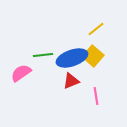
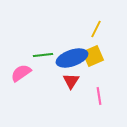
yellow line: rotated 24 degrees counterclockwise
yellow square: rotated 25 degrees clockwise
red triangle: rotated 36 degrees counterclockwise
pink line: moved 3 px right
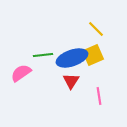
yellow line: rotated 72 degrees counterclockwise
yellow square: moved 1 px up
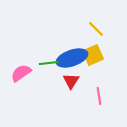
green line: moved 6 px right, 8 px down
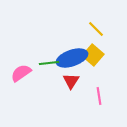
yellow square: rotated 25 degrees counterclockwise
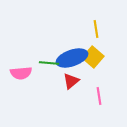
yellow line: rotated 36 degrees clockwise
yellow square: moved 2 px down
green line: rotated 12 degrees clockwise
pink semicircle: rotated 150 degrees counterclockwise
red triangle: rotated 18 degrees clockwise
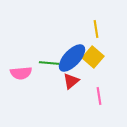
blue ellipse: rotated 28 degrees counterclockwise
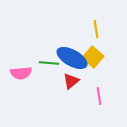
blue ellipse: rotated 76 degrees clockwise
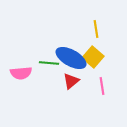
blue ellipse: moved 1 px left
pink line: moved 3 px right, 10 px up
